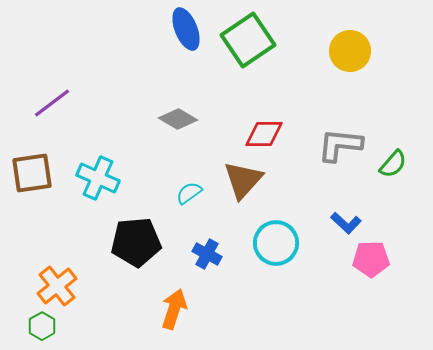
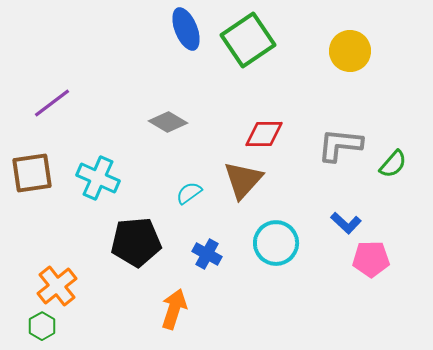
gray diamond: moved 10 px left, 3 px down
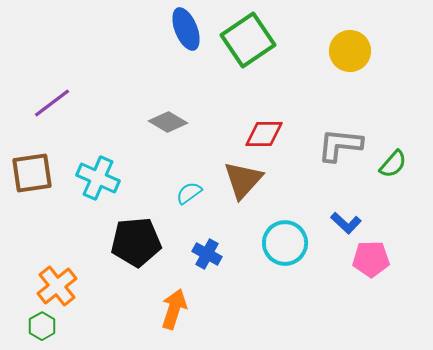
cyan circle: moved 9 px right
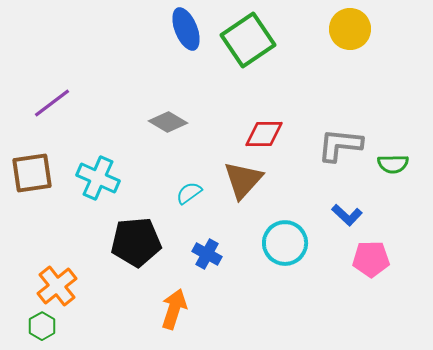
yellow circle: moved 22 px up
green semicircle: rotated 48 degrees clockwise
blue L-shape: moved 1 px right, 8 px up
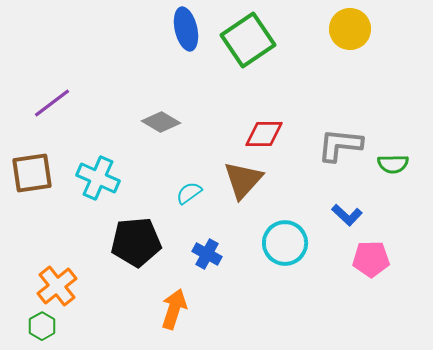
blue ellipse: rotated 9 degrees clockwise
gray diamond: moved 7 px left
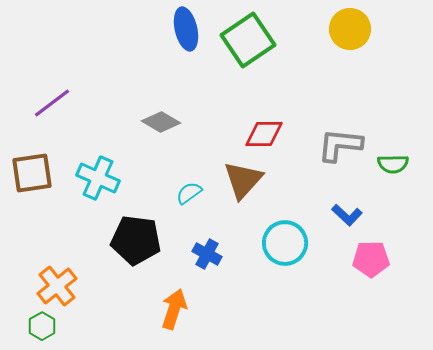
black pentagon: moved 2 px up; rotated 12 degrees clockwise
